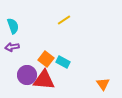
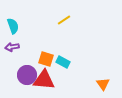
orange square: rotated 21 degrees counterclockwise
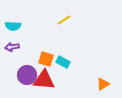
cyan semicircle: rotated 112 degrees clockwise
orange triangle: rotated 32 degrees clockwise
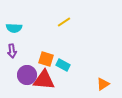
yellow line: moved 2 px down
cyan semicircle: moved 1 px right, 2 px down
purple arrow: moved 4 px down; rotated 88 degrees counterclockwise
cyan rectangle: moved 3 px down
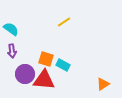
cyan semicircle: moved 3 px left, 1 px down; rotated 147 degrees counterclockwise
purple circle: moved 2 px left, 1 px up
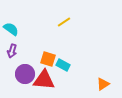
purple arrow: rotated 24 degrees clockwise
orange square: moved 2 px right
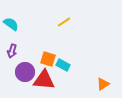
cyan semicircle: moved 5 px up
purple circle: moved 2 px up
